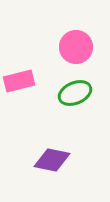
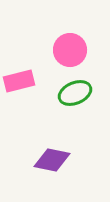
pink circle: moved 6 px left, 3 px down
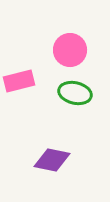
green ellipse: rotated 36 degrees clockwise
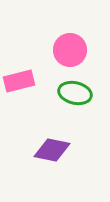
purple diamond: moved 10 px up
